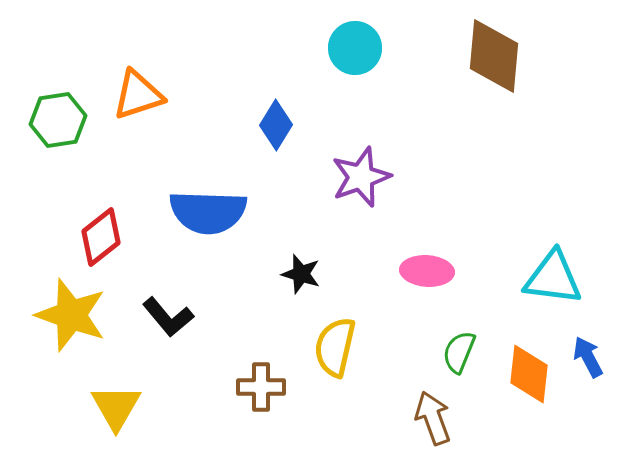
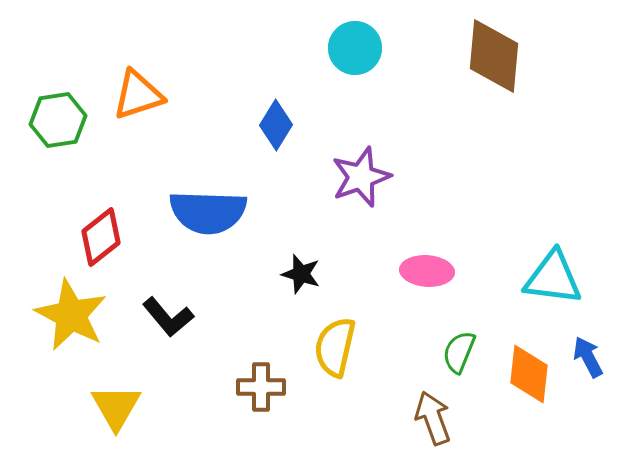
yellow star: rotated 8 degrees clockwise
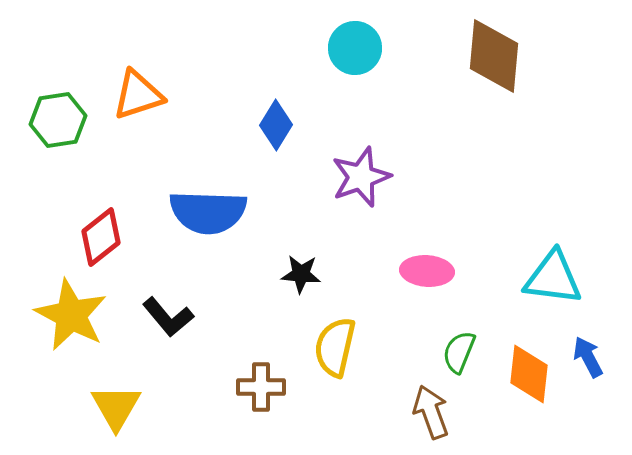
black star: rotated 12 degrees counterclockwise
brown arrow: moved 2 px left, 6 px up
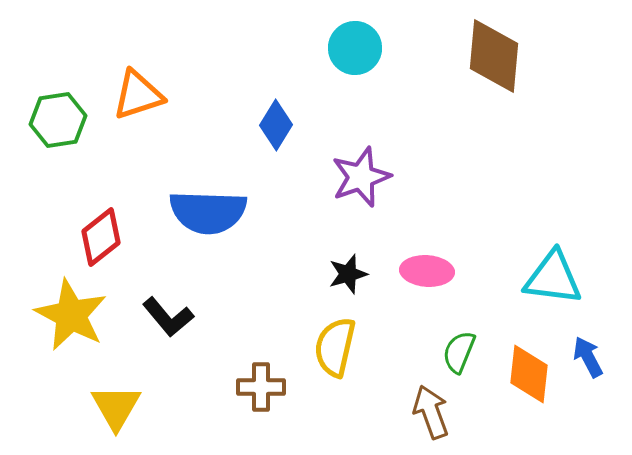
black star: moved 47 px right; rotated 21 degrees counterclockwise
